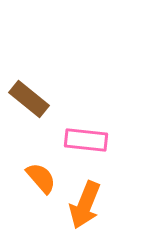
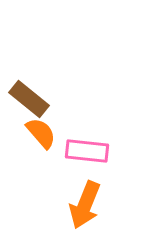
pink rectangle: moved 1 px right, 11 px down
orange semicircle: moved 45 px up
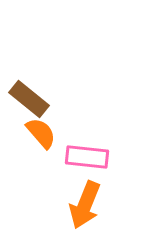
pink rectangle: moved 6 px down
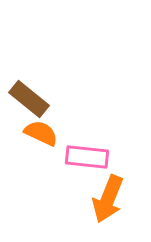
orange semicircle: rotated 24 degrees counterclockwise
orange arrow: moved 23 px right, 6 px up
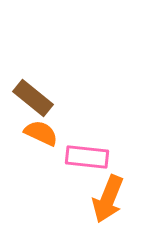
brown rectangle: moved 4 px right, 1 px up
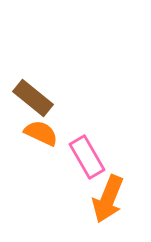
pink rectangle: rotated 54 degrees clockwise
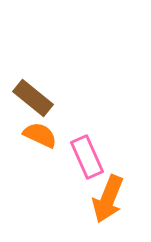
orange semicircle: moved 1 px left, 2 px down
pink rectangle: rotated 6 degrees clockwise
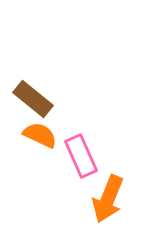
brown rectangle: moved 1 px down
pink rectangle: moved 6 px left, 1 px up
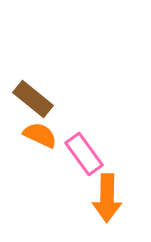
pink rectangle: moved 3 px right, 2 px up; rotated 12 degrees counterclockwise
orange arrow: moved 1 px left, 1 px up; rotated 21 degrees counterclockwise
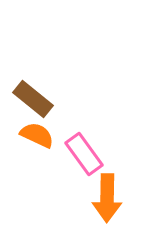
orange semicircle: moved 3 px left
